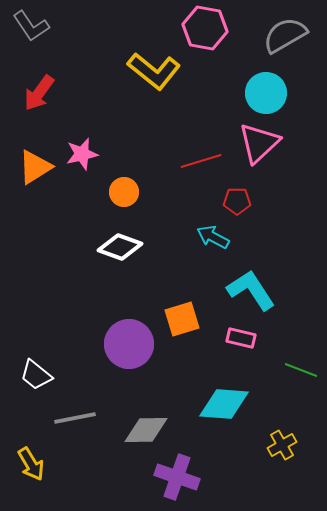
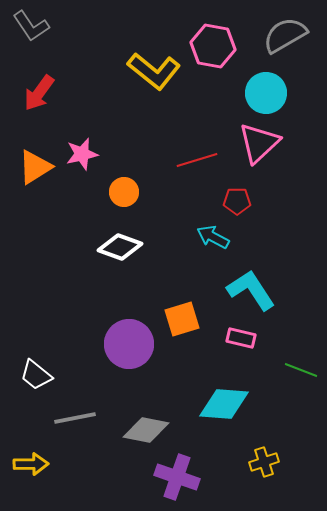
pink hexagon: moved 8 px right, 18 px down
red line: moved 4 px left, 1 px up
gray diamond: rotated 12 degrees clockwise
yellow cross: moved 18 px left, 17 px down; rotated 12 degrees clockwise
yellow arrow: rotated 60 degrees counterclockwise
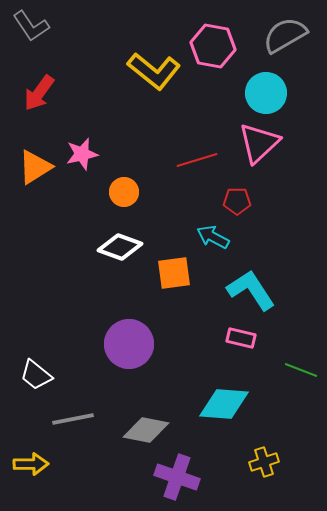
orange square: moved 8 px left, 46 px up; rotated 9 degrees clockwise
gray line: moved 2 px left, 1 px down
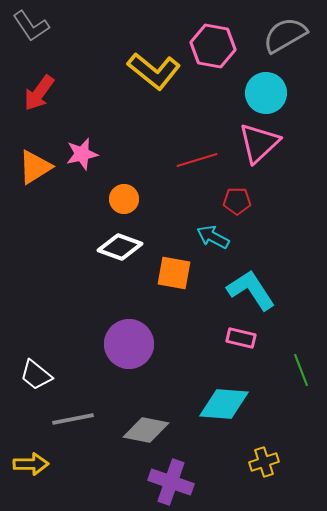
orange circle: moved 7 px down
orange square: rotated 18 degrees clockwise
green line: rotated 48 degrees clockwise
purple cross: moved 6 px left, 5 px down
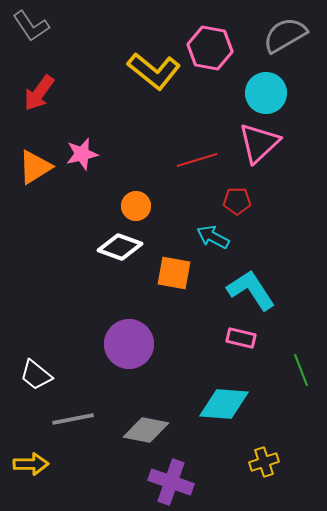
pink hexagon: moved 3 px left, 2 px down
orange circle: moved 12 px right, 7 px down
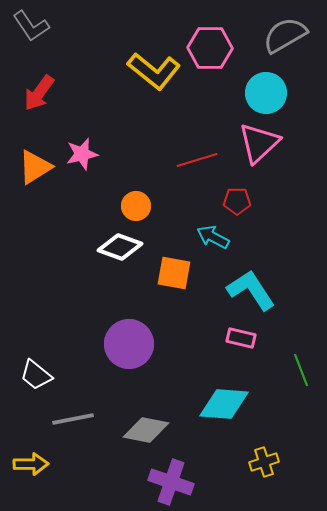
pink hexagon: rotated 9 degrees counterclockwise
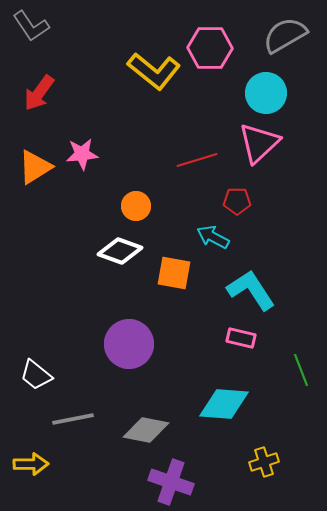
pink star: rotated 8 degrees clockwise
white diamond: moved 4 px down
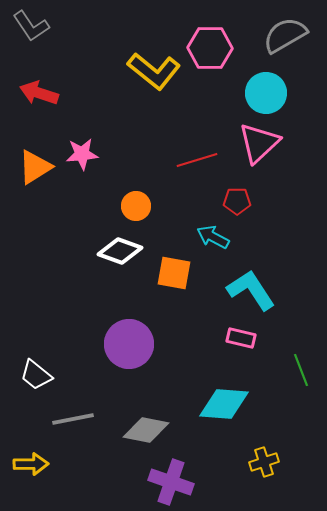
red arrow: rotated 72 degrees clockwise
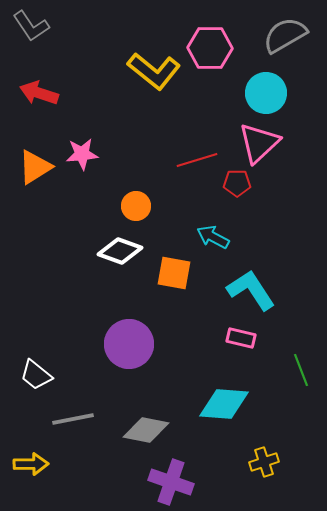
red pentagon: moved 18 px up
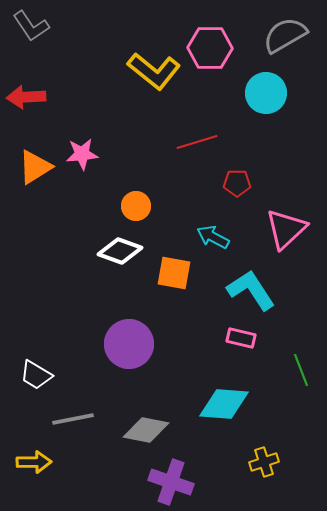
red arrow: moved 13 px left, 4 px down; rotated 21 degrees counterclockwise
pink triangle: moved 27 px right, 86 px down
red line: moved 18 px up
white trapezoid: rotated 8 degrees counterclockwise
yellow arrow: moved 3 px right, 2 px up
